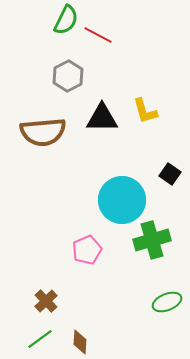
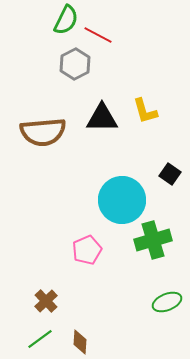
gray hexagon: moved 7 px right, 12 px up
green cross: moved 1 px right
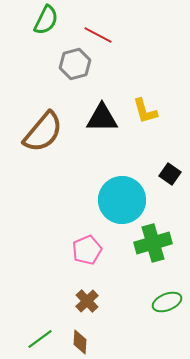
green semicircle: moved 20 px left
gray hexagon: rotated 12 degrees clockwise
brown semicircle: rotated 45 degrees counterclockwise
green cross: moved 3 px down
brown cross: moved 41 px right
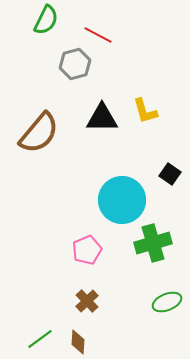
brown semicircle: moved 4 px left, 1 px down
brown diamond: moved 2 px left
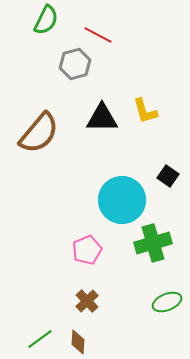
black square: moved 2 px left, 2 px down
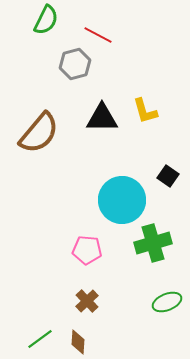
pink pentagon: rotated 28 degrees clockwise
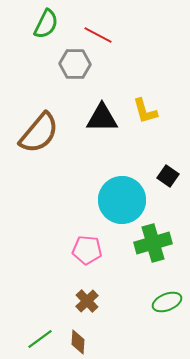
green semicircle: moved 4 px down
gray hexagon: rotated 16 degrees clockwise
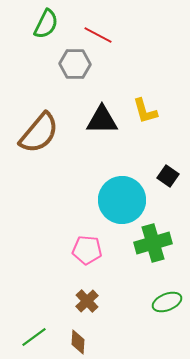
black triangle: moved 2 px down
green line: moved 6 px left, 2 px up
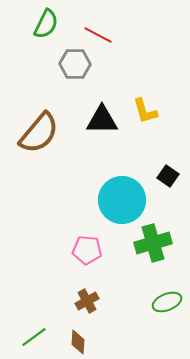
brown cross: rotated 15 degrees clockwise
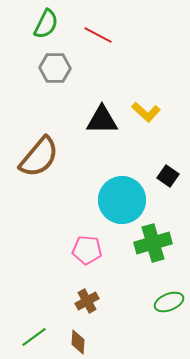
gray hexagon: moved 20 px left, 4 px down
yellow L-shape: moved 1 px right, 1 px down; rotated 32 degrees counterclockwise
brown semicircle: moved 24 px down
green ellipse: moved 2 px right
